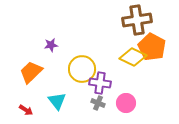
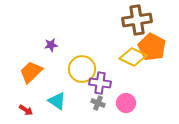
cyan triangle: rotated 18 degrees counterclockwise
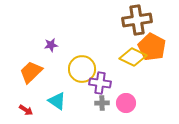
gray cross: moved 4 px right; rotated 24 degrees counterclockwise
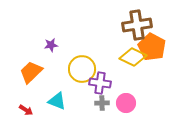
brown cross: moved 5 px down
cyan triangle: rotated 12 degrees counterclockwise
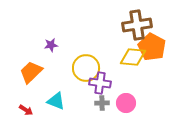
yellow diamond: rotated 20 degrees counterclockwise
yellow circle: moved 4 px right, 1 px up
cyan triangle: moved 1 px left
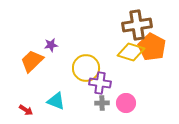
yellow diamond: moved 2 px left, 5 px up; rotated 12 degrees clockwise
orange trapezoid: moved 1 px right, 11 px up
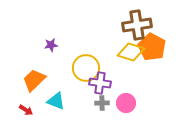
orange trapezoid: moved 2 px right, 19 px down
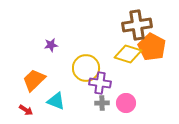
yellow diamond: moved 3 px left, 2 px down
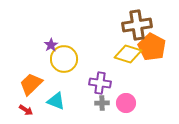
purple star: rotated 24 degrees counterclockwise
yellow circle: moved 22 px left, 9 px up
orange trapezoid: moved 3 px left, 4 px down
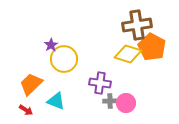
gray cross: moved 8 px right, 2 px up
